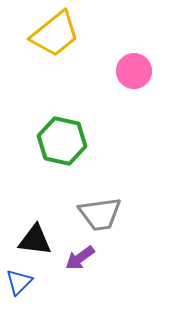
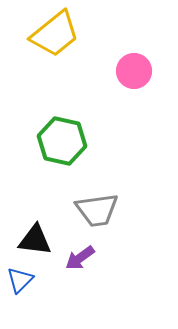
gray trapezoid: moved 3 px left, 4 px up
blue triangle: moved 1 px right, 2 px up
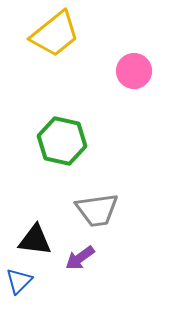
blue triangle: moved 1 px left, 1 px down
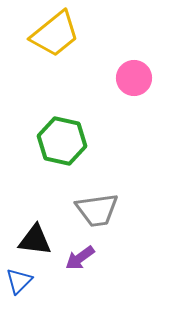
pink circle: moved 7 px down
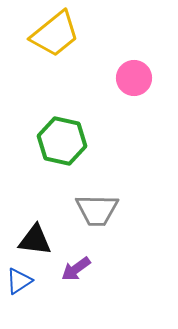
gray trapezoid: rotated 9 degrees clockwise
purple arrow: moved 4 px left, 11 px down
blue triangle: rotated 12 degrees clockwise
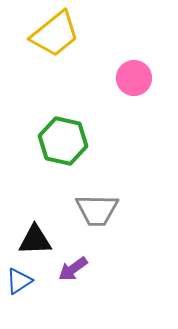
green hexagon: moved 1 px right
black triangle: rotated 9 degrees counterclockwise
purple arrow: moved 3 px left
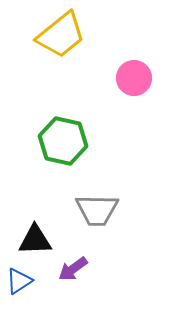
yellow trapezoid: moved 6 px right, 1 px down
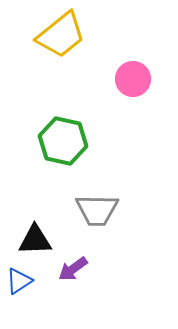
pink circle: moved 1 px left, 1 px down
